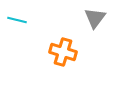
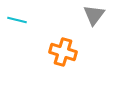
gray triangle: moved 1 px left, 3 px up
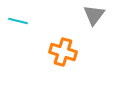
cyan line: moved 1 px right, 1 px down
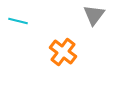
orange cross: rotated 20 degrees clockwise
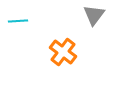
cyan line: rotated 18 degrees counterclockwise
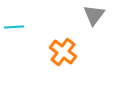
cyan line: moved 4 px left, 6 px down
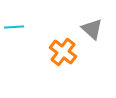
gray triangle: moved 2 px left, 14 px down; rotated 25 degrees counterclockwise
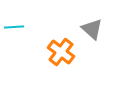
orange cross: moved 2 px left
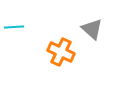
orange cross: rotated 12 degrees counterclockwise
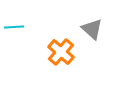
orange cross: rotated 16 degrees clockwise
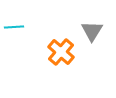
gray triangle: moved 2 px down; rotated 20 degrees clockwise
